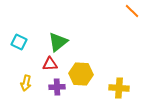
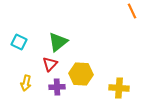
orange line: rotated 21 degrees clockwise
red triangle: rotated 42 degrees counterclockwise
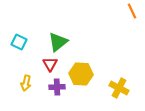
red triangle: rotated 14 degrees counterclockwise
yellow cross: rotated 24 degrees clockwise
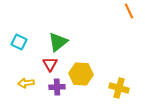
orange line: moved 3 px left
yellow arrow: rotated 70 degrees clockwise
yellow cross: rotated 12 degrees counterclockwise
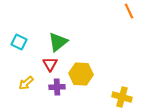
yellow arrow: rotated 35 degrees counterclockwise
yellow cross: moved 3 px right, 9 px down
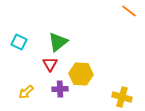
orange line: rotated 28 degrees counterclockwise
yellow arrow: moved 9 px down
purple cross: moved 3 px right, 2 px down
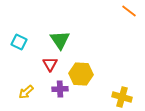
green triangle: moved 2 px right, 2 px up; rotated 25 degrees counterclockwise
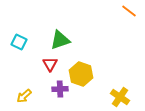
green triangle: rotated 45 degrees clockwise
yellow hexagon: rotated 15 degrees clockwise
yellow arrow: moved 2 px left, 4 px down
yellow cross: moved 2 px left; rotated 18 degrees clockwise
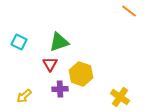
green triangle: moved 1 px left, 2 px down
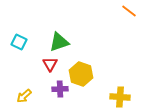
yellow cross: rotated 30 degrees counterclockwise
